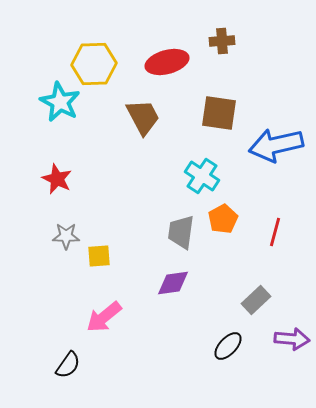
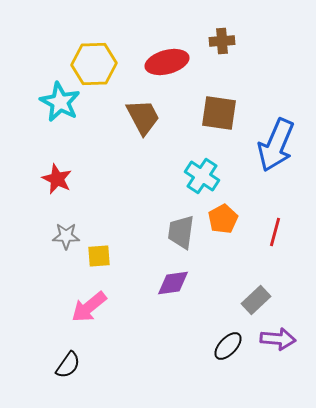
blue arrow: rotated 54 degrees counterclockwise
pink arrow: moved 15 px left, 10 px up
purple arrow: moved 14 px left
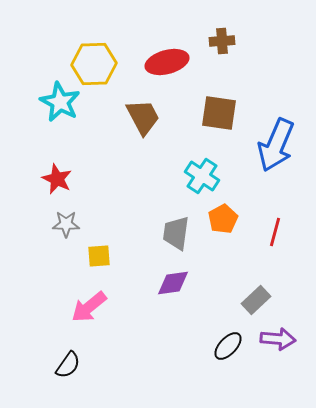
gray trapezoid: moved 5 px left, 1 px down
gray star: moved 12 px up
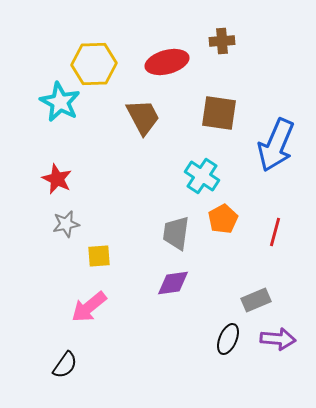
gray star: rotated 12 degrees counterclockwise
gray rectangle: rotated 20 degrees clockwise
black ellipse: moved 7 px up; rotated 20 degrees counterclockwise
black semicircle: moved 3 px left
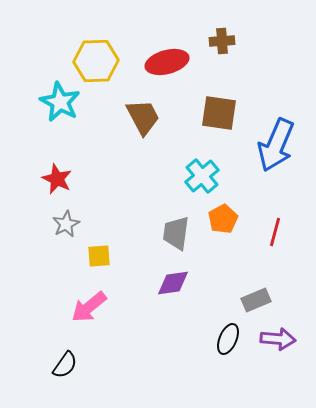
yellow hexagon: moved 2 px right, 3 px up
cyan cross: rotated 16 degrees clockwise
gray star: rotated 16 degrees counterclockwise
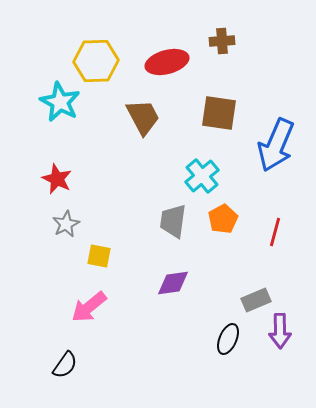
gray trapezoid: moved 3 px left, 12 px up
yellow square: rotated 15 degrees clockwise
purple arrow: moved 2 px right, 8 px up; rotated 84 degrees clockwise
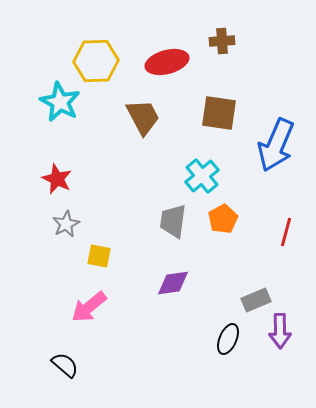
red line: moved 11 px right
black semicircle: rotated 84 degrees counterclockwise
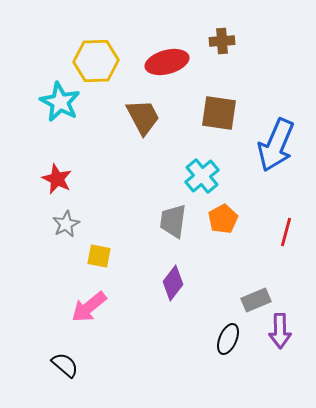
purple diamond: rotated 44 degrees counterclockwise
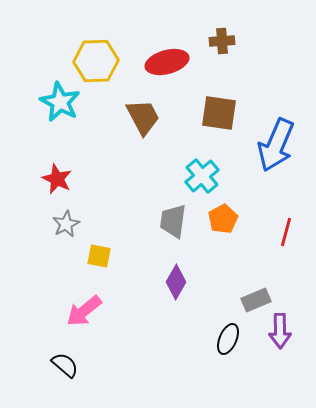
purple diamond: moved 3 px right, 1 px up; rotated 8 degrees counterclockwise
pink arrow: moved 5 px left, 4 px down
